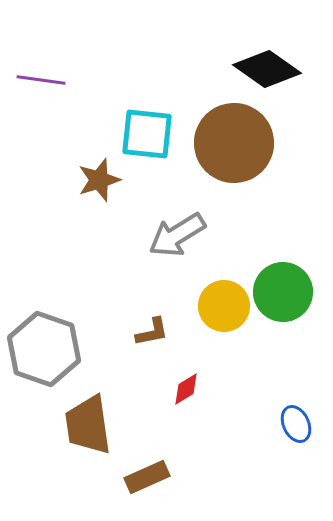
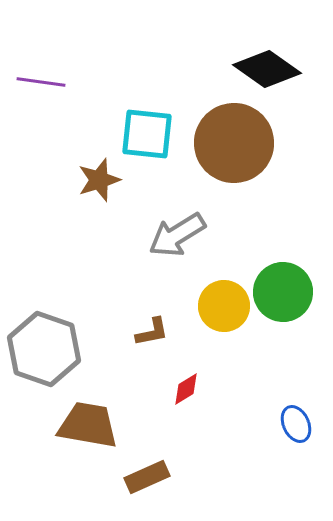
purple line: moved 2 px down
brown trapezoid: rotated 108 degrees clockwise
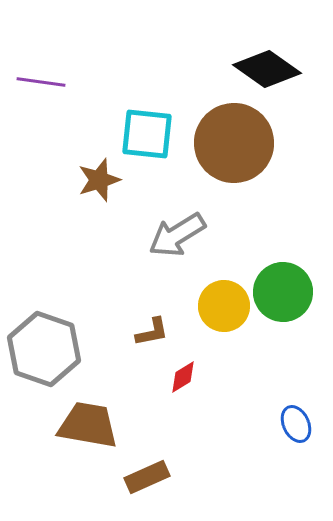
red diamond: moved 3 px left, 12 px up
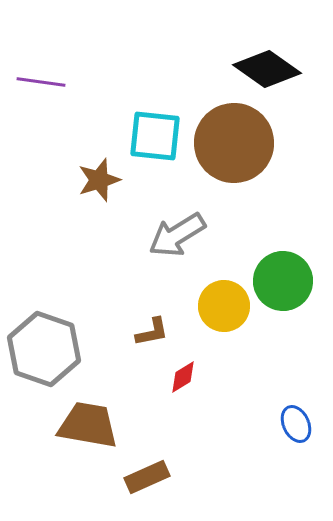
cyan square: moved 8 px right, 2 px down
green circle: moved 11 px up
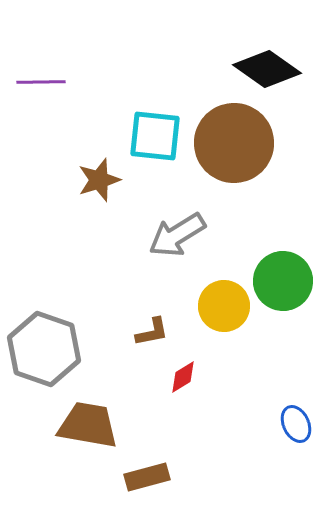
purple line: rotated 9 degrees counterclockwise
brown rectangle: rotated 9 degrees clockwise
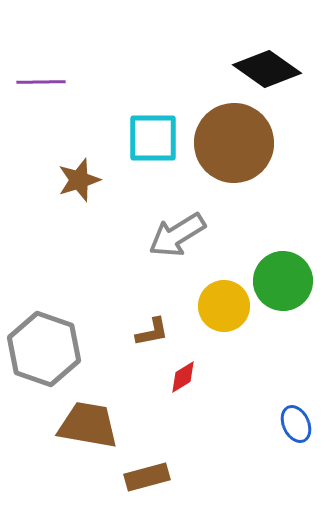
cyan square: moved 2 px left, 2 px down; rotated 6 degrees counterclockwise
brown star: moved 20 px left
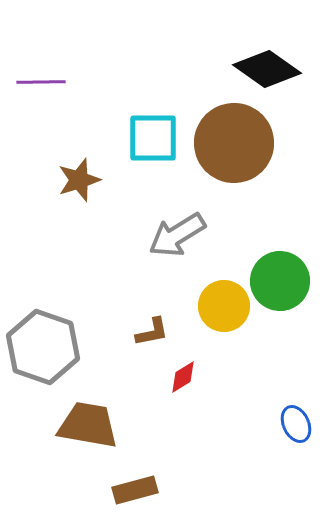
green circle: moved 3 px left
gray hexagon: moved 1 px left, 2 px up
brown rectangle: moved 12 px left, 13 px down
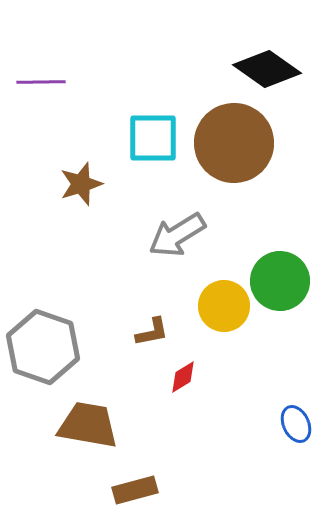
brown star: moved 2 px right, 4 px down
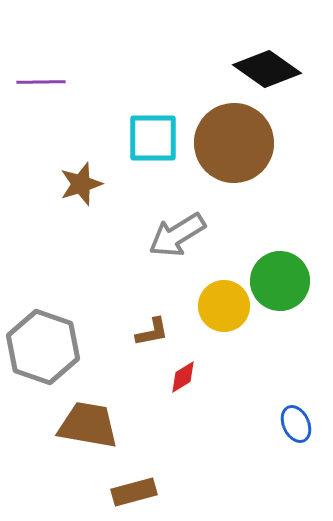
brown rectangle: moved 1 px left, 2 px down
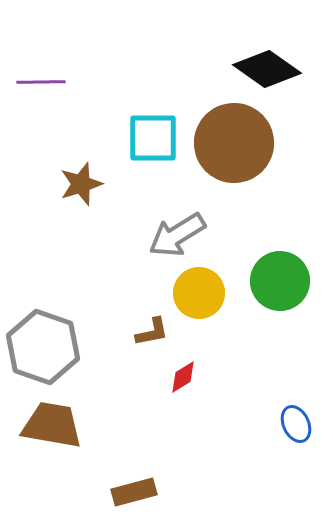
yellow circle: moved 25 px left, 13 px up
brown trapezoid: moved 36 px left
